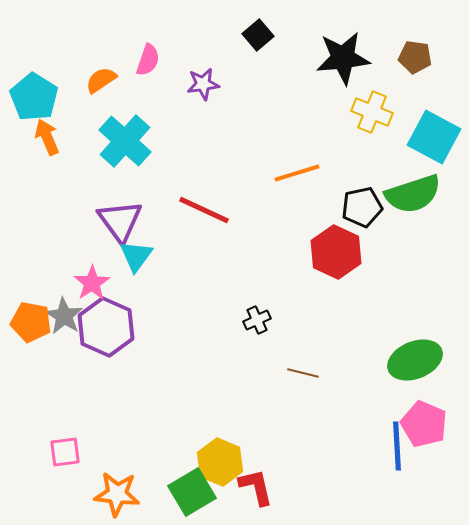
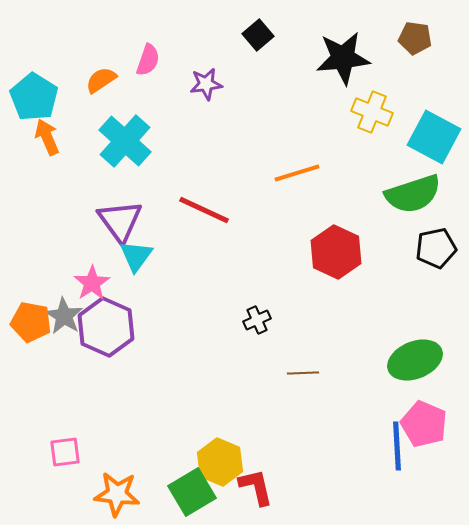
brown pentagon: moved 19 px up
purple star: moved 3 px right
black pentagon: moved 74 px right, 41 px down
brown line: rotated 16 degrees counterclockwise
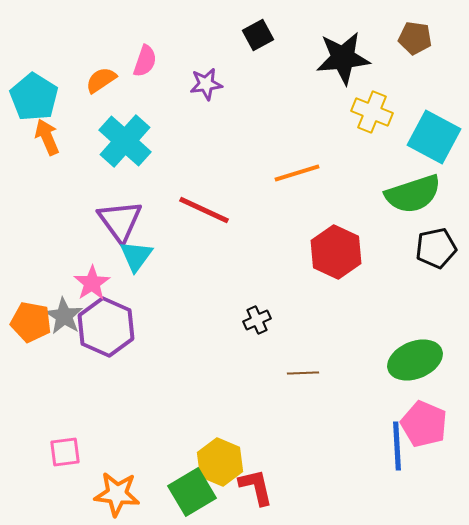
black square: rotated 12 degrees clockwise
pink semicircle: moved 3 px left, 1 px down
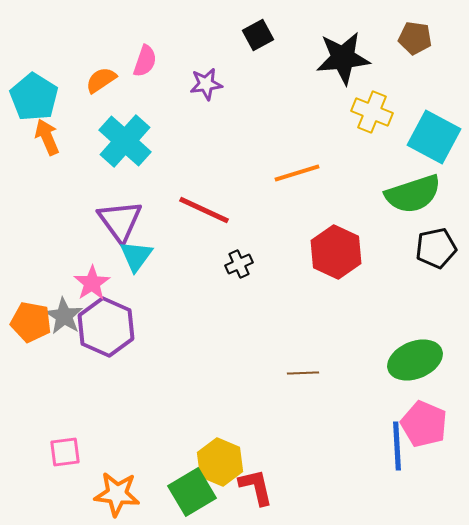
black cross: moved 18 px left, 56 px up
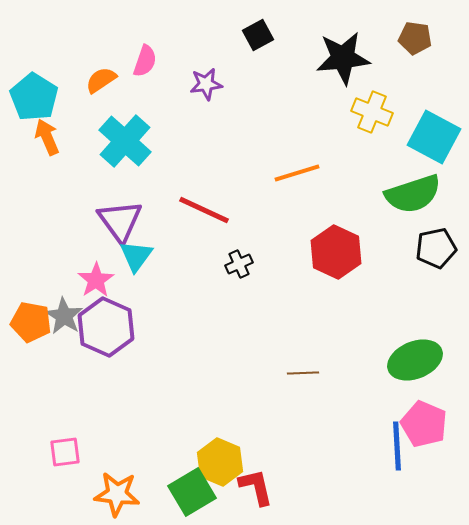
pink star: moved 4 px right, 3 px up
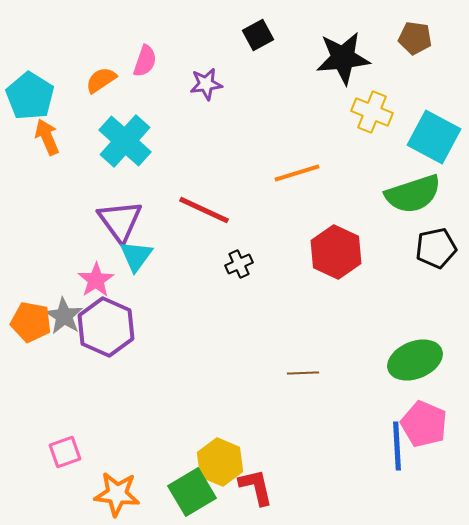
cyan pentagon: moved 4 px left, 1 px up
pink square: rotated 12 degrees counterclockwise
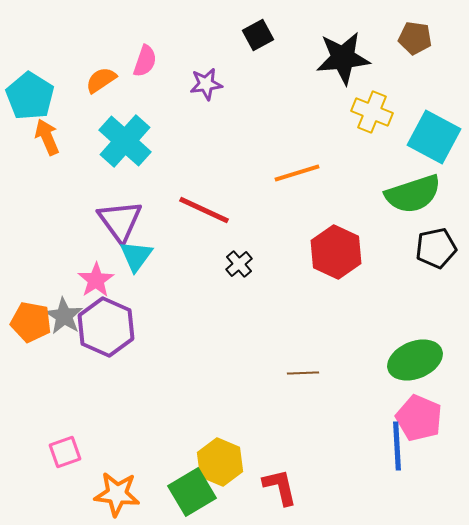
black cross: rotated 16 degrees counterclockwise
pink pentagon: moved 5 px left, 6 px up
red L-shape: moved 24 px right
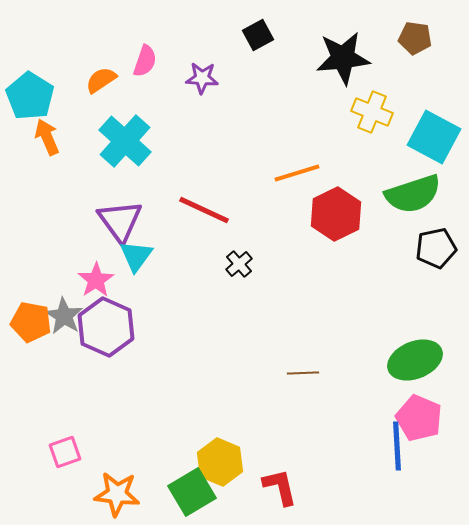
purple star: moved 4 px left, 6 px up; rotated 12 degrees clockwise
red hexagon: moved 38 px up; rotated 9 degrees clockwise
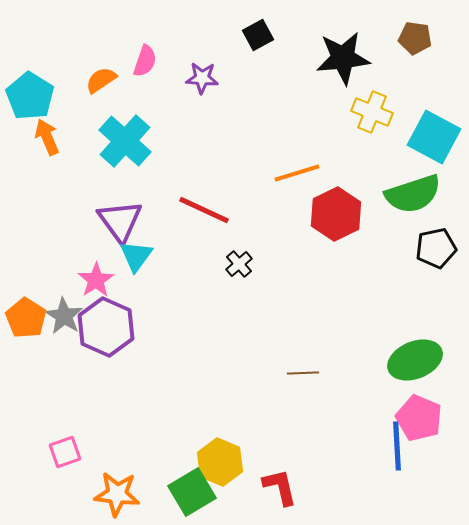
orange pentagon: moved 5 px left, 4 px up; rotated 21 degrees clockwise
